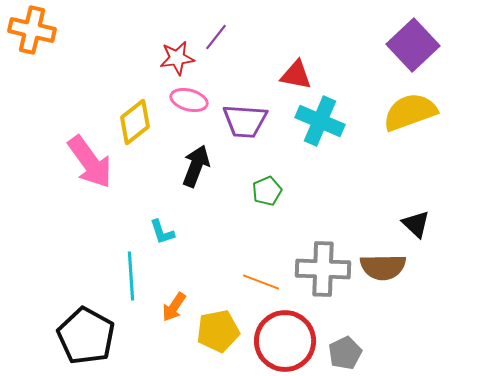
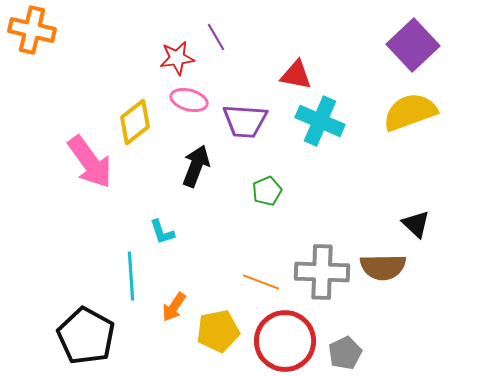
purple line: rotated 68 degrees counterclockwise
gray cross: moved 1 px left, 3 px down
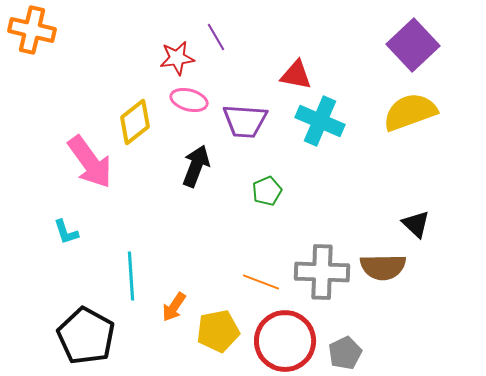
cyan L-shape: moved 96 px left
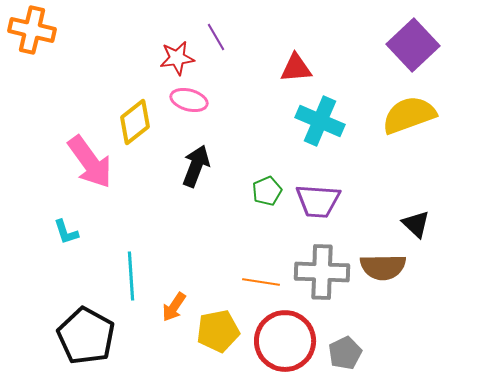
red triangle: moved 7 px up; rotated 16 degrees counterclockwise
yellow semicircle: moved 1 px left, 3 px down
purple trapezoid: moved 73 px right, 80 px down
orange line: rotated 12 degrees counterclockwise
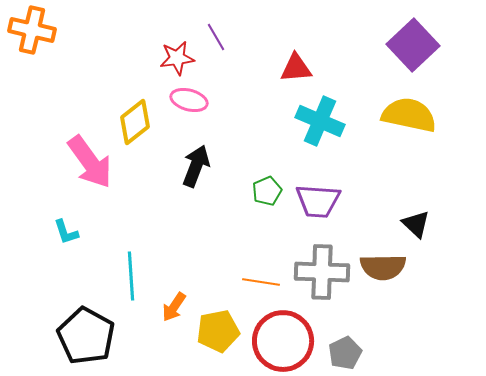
yellow semicircle: rotated 32 degrees clockwise
red circle: moved 2 px left
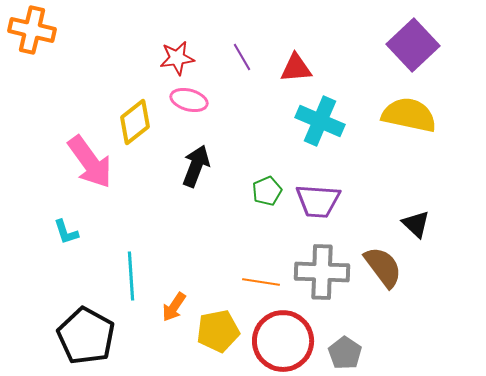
purple line: moved 26 px right, 20 px down
brown semicircle: rotated 126 degrees counterclockwise
gray pentagon: rotated 12 degrees counterclockwise
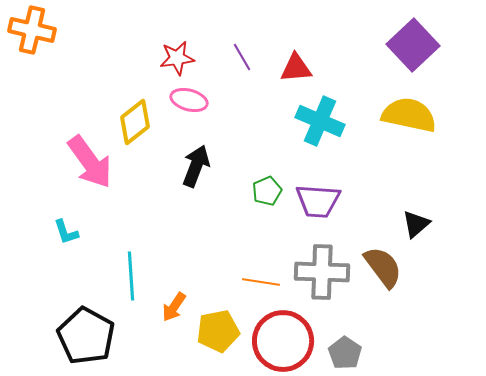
black triangle: rotated 36 degrees clockwise
